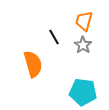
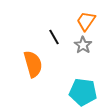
orange trapezoid: moved 2 px right; rotated 20 degrees clockwise
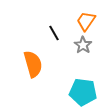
black line: moved 4 px up
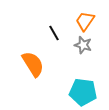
orange trapezoid: moved 1 px left
gray star: rotated 18 degrees counterclockwise
orange semicircle: rotated 16 degrees counterclockwise
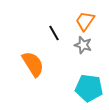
cyan pentagon: moved 6 px right, 4 px up
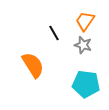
orange semicircle: moved 1 px down
cyan pentagon: moved 3 px left, 4 px up
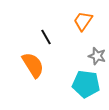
orange trapezoid: moved 2 px left
black line: moved 8 px left, 4 px down
gray star: moved 14 px right, 11 px down
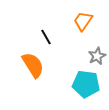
gray star: rotated 30 degrees clockwise
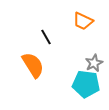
orange trapezoid: rotated 100 degrees counterclockwise
gray star: moved 3 px left, 7 px down
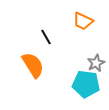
gray star: moved 2 px right
